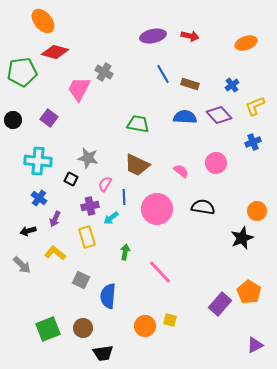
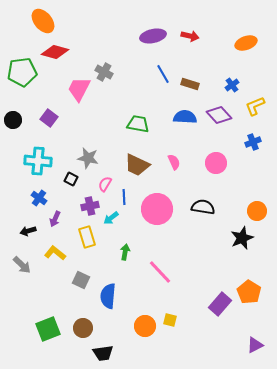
pink semicircle at (181, 171): moved 7 px left, 9 px up; rotated 28 degrees clockwise
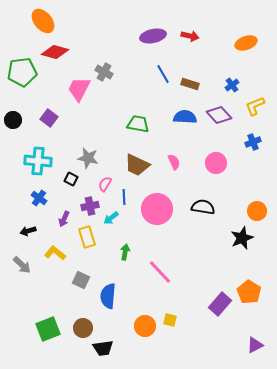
purple arrow at (55, 219): moved 9 px right
black trapezoid at (103, 353): moved 5 px up
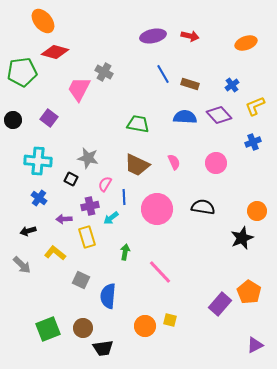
purple arrow at (64, 219): rotated 63 degrees clockwise
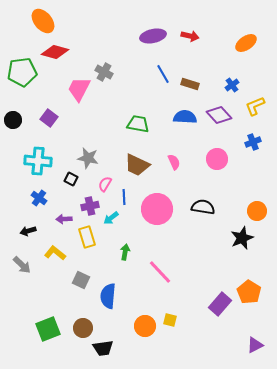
orange ellipse at (246, 43): rotated 15 degrees counterclockwise
pink circle at (216, 163): moved 1 px right, 4 px up
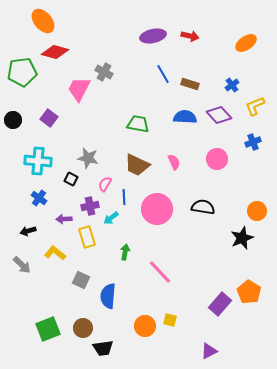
purple triangle at (255, 345): moved 46 px left, 6 px down
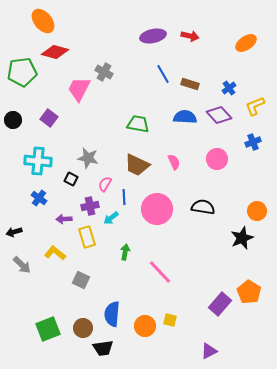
blue cross at (232, 85): moved 3 px left, 3 px down
black arrow at (28, 231): moved 14 px left, 1 px down
blue semicircle at (108, 296): moved 4 px right, 18 px down
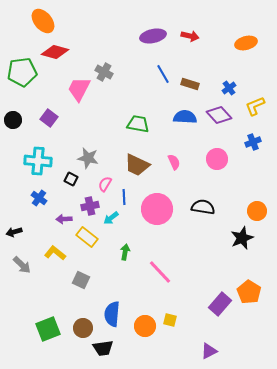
orange ellipse at (246, 43): rotated 20 degrees clockwise
yellow rectangle at (87, 237): rotated 35 degrees counterclockwise
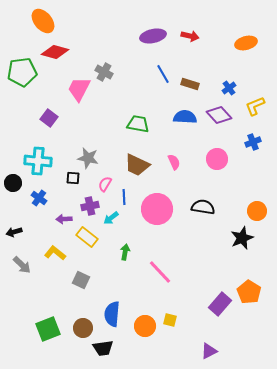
black circle at (13, 120): moved 63 px down
black square at (71, 179): moved 2 px right, 1 px up; rotated 24 degrees counterclockwise
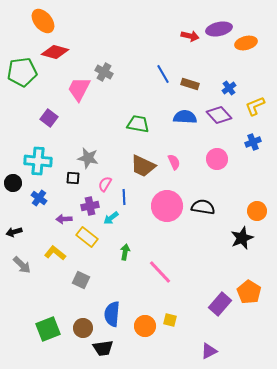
purple ellipse at (153, 36): moved 66 px right, 7 px up
brown trapezoid at (137, 165): moved 6 px right, 1 px down
pink circle at (157, 209): moved 10 px right, 3 px up
